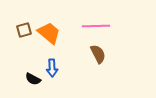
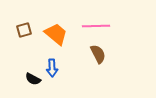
orange trapezoid: moved 7 px right, 1 px down
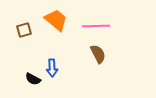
orange trapezoid: moved 14 px up
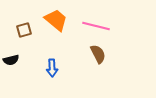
pink line: rotated 16 degrees clockwise
black semicircle: moved 22 px left, 19 px up; rotated 42 degrees counterclockwise
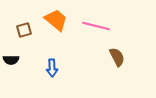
brown semicircle: moved 19 px right, 3 px down
black semicircle: rotated 14 degrees clockwise
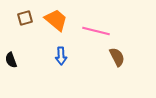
pink line: moved 5 px down
brown square: moved 1 px right, 12 px up
black semicircle: rotated 70 degrees clockwise
blue arrow: moved 9 px right, 12 px up
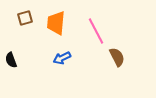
orange trapezoid: moved 3 px down; rotated 125 degrees counterclockwise
pink line: rotated 48 degrees clockwise
blue arrow: moved 1 px right, 2 px down; rotated 66 degrees clockwise
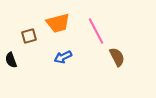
brown square: moved 4 px right, 18 px down
orange trapezoid: moved 2 px right; rotated 110 degrees counterclockwise
blue arrow: moved 1 px right, 1 px up
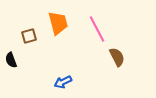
orange trapezoid: rotated 90 degrees counterclockwise
pink line: moved 1 px right, 2 px up
blue arrow: moved 25 px down
